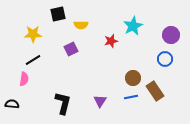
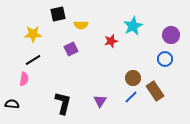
blue line: rotated 32 degrees counterclockwise
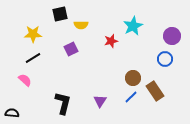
black square: moved 2 px right
purple circle: moved 1 px right, 1 px down
black line: moved 2 px up
pink semicircle: moved 1 px right, 1 px down; rotated 56 degrees counterclockwise
black semicircle: moved 9 px down
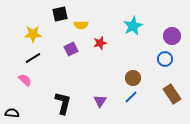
red star: moved 11 px left, 2 px down
brown rectangle: moved 17 px right, 3 px down
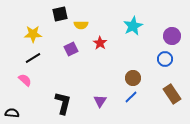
red star: rotated 24 degrees counterclockwise
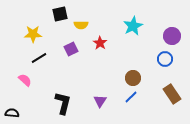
black line: moved 6 px right
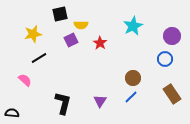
yellow star: rotated 12 degrees counterclockwise
purple square: moved 9 px up
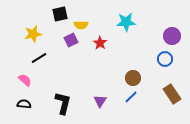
cyan star: moved 7 px left, 4 px up; rotated 24 degrees clockwise
black semicircle: moved 12 px right, 9 px up
